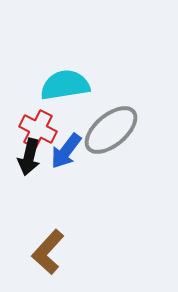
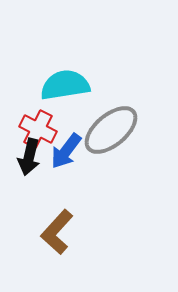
brown L-shape: moved 9 px right, 20 px up
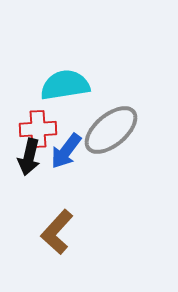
red cross: rotated 30 degrees counterclockwise
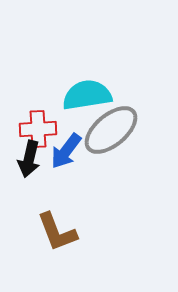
cyan semicircle: moved 22 px right, 10 px down
black arrow: moved 2 px down
brown L-shape: rotated 63 degrees counterclockwise
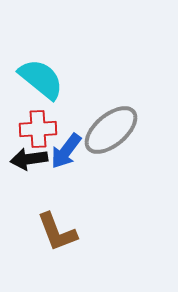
cyan semicircle: moved 46 px left, 16 px up; rotated 48 degrees clockwise
black arrow: rotated 69 degrees clockwise
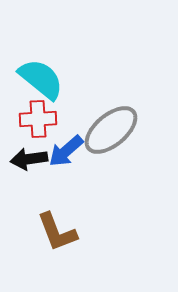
red cross: moved 10 px up
blue arrow: rotated 12 degrees clockwise
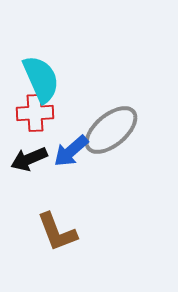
cyan semicircle: rotated 27 degrees clockwise
red cross: moved 3 px left, 6 px up
blue arrow: moved 5 px right
black arrow: rotated 15 degrees counterclockwise
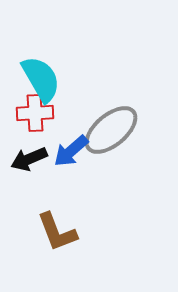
cyan semicircle: rotated 6 degrees counterclockwise
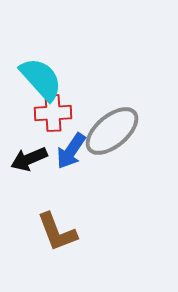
cyan semicircle: rotated 12 degrees counterclockwise
red cross: moved 18 px right
gray ellipse: moved 1 px right, 1 px down
blue arrow: rotated 15 degrees counterclockwise
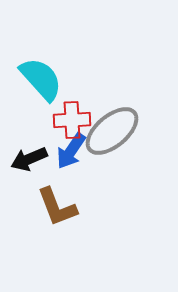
red cross: moved 19 px right, 7 px down
brown L-shape: moved 25 px up
